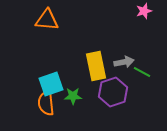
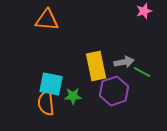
cyan square: rotated 30 degrees clockwise
purple hexagon: moved 1 px right, 1 px up
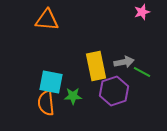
pink star: moved 2 px left, 1 px down
cyan square: moved 2 px up
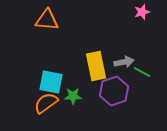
orange semicircle: rotated 60 degrees clockwise
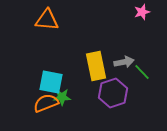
green line: rotated 18 degrees clockwise
purple hexagon: moved 1 px left, 2 px down
green star: moved 11 px left, 1 px down
orange semicircle: rotated 15 degrees clockwise
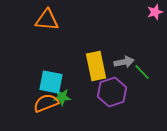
pink star: moved 13 px right
purple hexagon: moved 1 px left, 1 px up
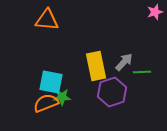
gray arrow: rotated 36 degrees counterclockwise
green line: rotated 48 degrees counterclockwise
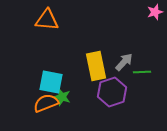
green star: rotated 18 degrees clockwise
